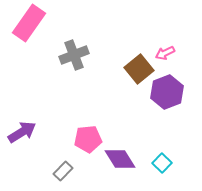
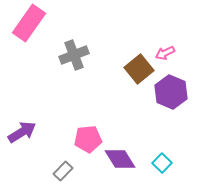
purple hexagon: moved 4 px right; rotated 16 degrees counterclockwise
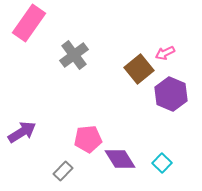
gray cross: rotated 16 degrees counterclockwise
purple hexagon: moved 2 px down
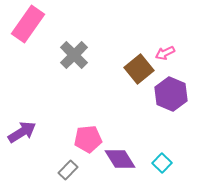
pink rectangle: moved 1 px left, 1 px down
gray cross: rotated 8 degrees counterclockwise
gray rectangle: moved 5 px right, 1 px up
